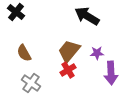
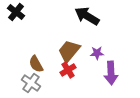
brown semicircle: moved 12 px right, 11 px down
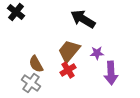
black arrow: moved 4 px left, 3 px down
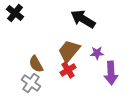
black cross: moved 1 px left, 1 px down
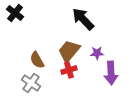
black arrow: rotated 15 degrees clockwise
brown semicircle: moved 1 px right, 4 px up
red cross: moved 1 px right; rotated 14 degrees clockwise
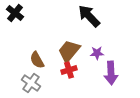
black arrow: moved 6 px right, 3 px up
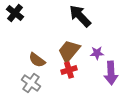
black arrow: moved 9 px left
brown semicircle: rotated 24 degrees counterclockwise
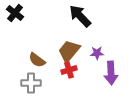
gray cross: rotated 36 degrees counterclockwise
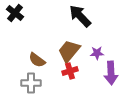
red cross: moved 1 px right, 1 px down
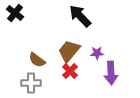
red cross: rotated 28 degrees counterclockwise
